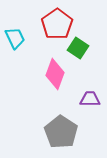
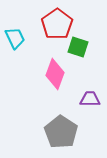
green square: moved 1 px up; rotated 15 degrees counterclockwise
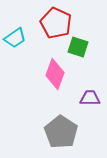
red pentagon: moved 1 px left, 1 px up; rotated 12 degrees counterclockwise
cyan trapezoid: rotated 80 degrees clockwise
purple trapezoid: moved 1 px up
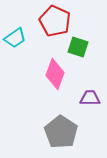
red pentagon: moved 1 px left, 2 px up
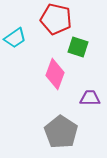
red pentagon: moved 1 px right, 2 px up; rotated 12 degrees counterclockwise
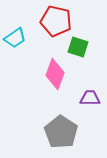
red pentagon: moved 2 px down
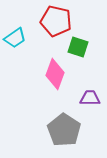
gray pentagon: moved 3 px right, 2 px up
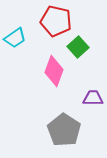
green square: rotated 30 degrees clockwise
pink diamond: moved 1 px left, 3 px up
purple trapezoid: moved 3 px right
